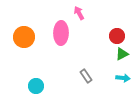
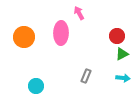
gray rectangle: rotated 56 degrees clockwise
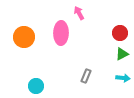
red circle: moved 3 px right, 3 px up
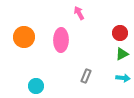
pink ellipse: moved 7 px down
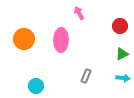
red circle: moved 7 px up
orange circle: moved 2 px down
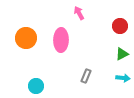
orange circle: moved 2 px right, 1 px up
